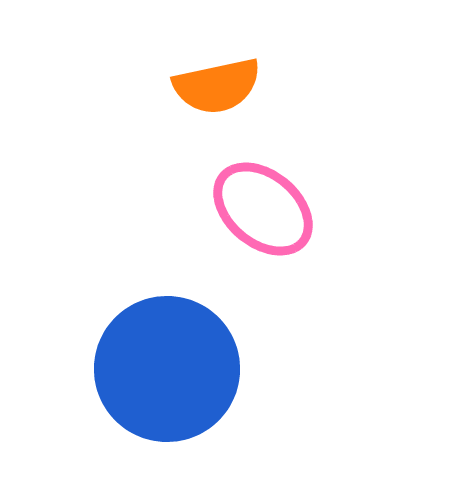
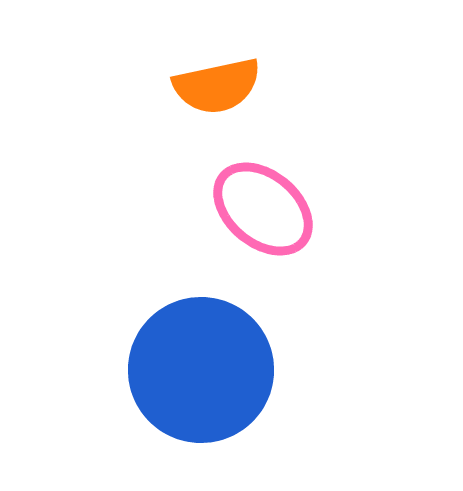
blue circle: moved 34 px right, 1 px down
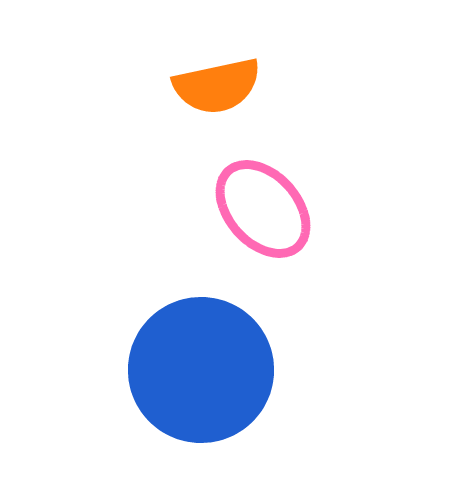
pink ellipse: rotated 8 degrees clockwise
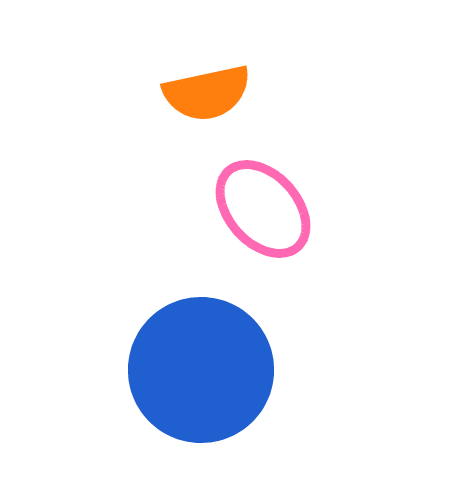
orange semicircle: moved 10 px left, 7 px down
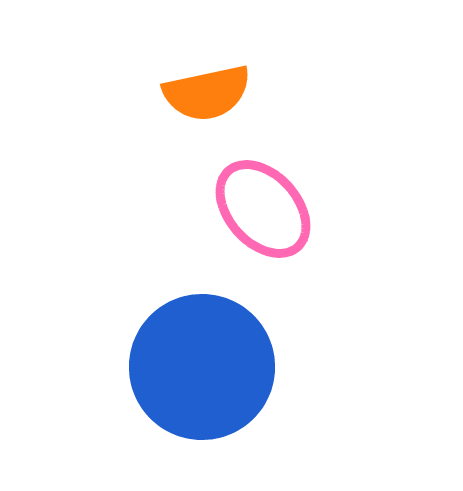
blue circle: moved 1 px right, 3 px up
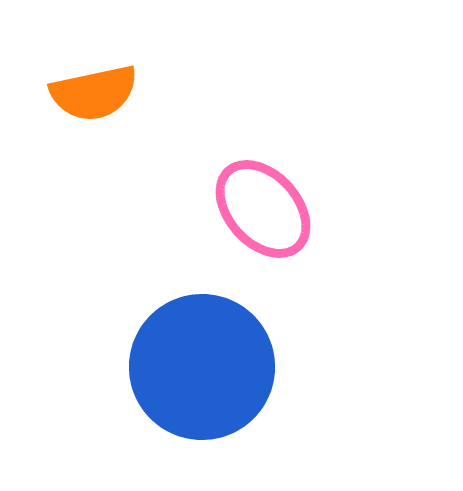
orange semicircle: moved 113 px left
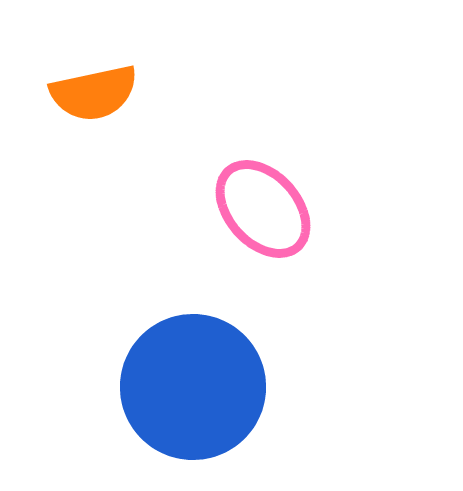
blue circle: moved 9 px left, 20 px down
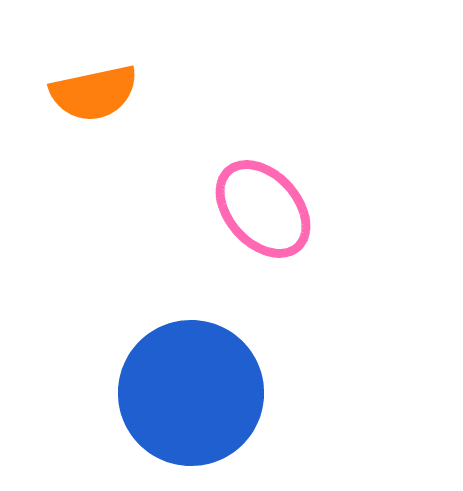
blue circle: moved 2 px left, 6 px down
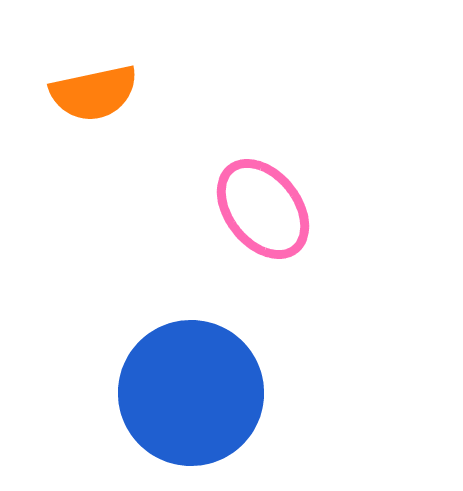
pink ellipse: rotated 4 degrees clockwise
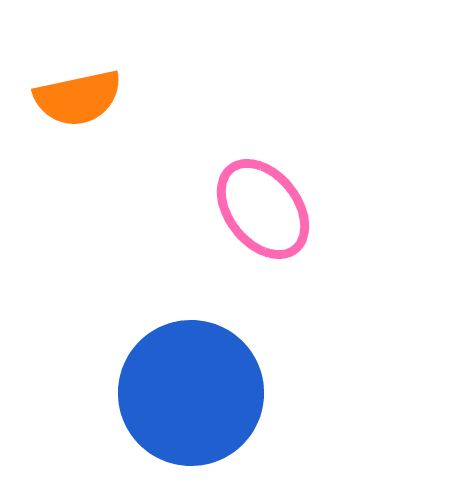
orange semicircle: moved 16 px left, 5 px down
